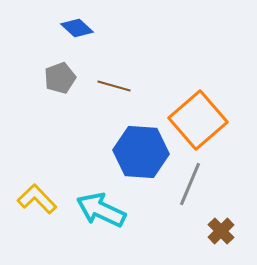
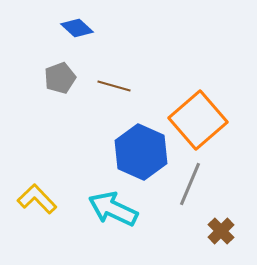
blue hexagon: rotated 20 degrees clockwise
cyan arrow: moved 12 px right, 1 px up
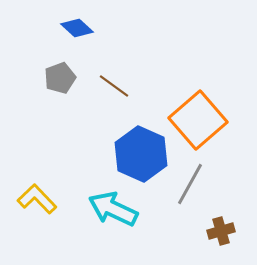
brown line: rotated 20 degrees clockwise
blue hexagon: moved 2 px down
gray line: rotated 6 degrees clockwise
brown cross: rotated 28 degrees clockwise
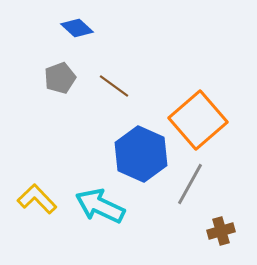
cyan arrow: moved 13 px left, 3 px up
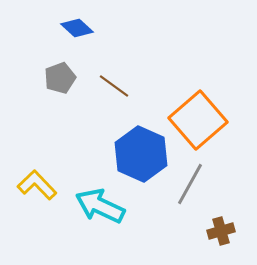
yellow L-shape: moved 14 px up
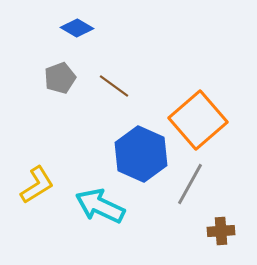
blue diamond: rotated 12 degrees counterclockwise
yellow L-shape: rotated 102 degrees clockwise
brown cross: rotated 12 degrees clockwise
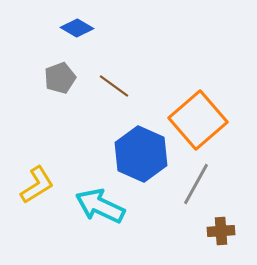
gray line: moved 6 px right
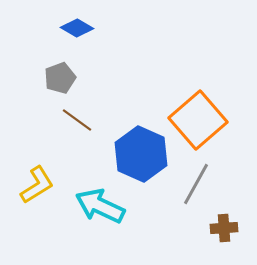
brown line: moved 37 px left, 34 px down
brown cross: moved 3 px right, 3 px up
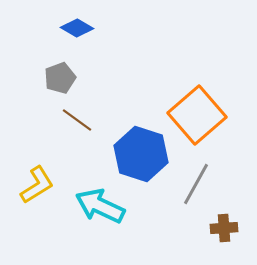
orange square: moved 1 px left, 5 px up
blue hexagon: rotated 6 degrees counterclockwise
